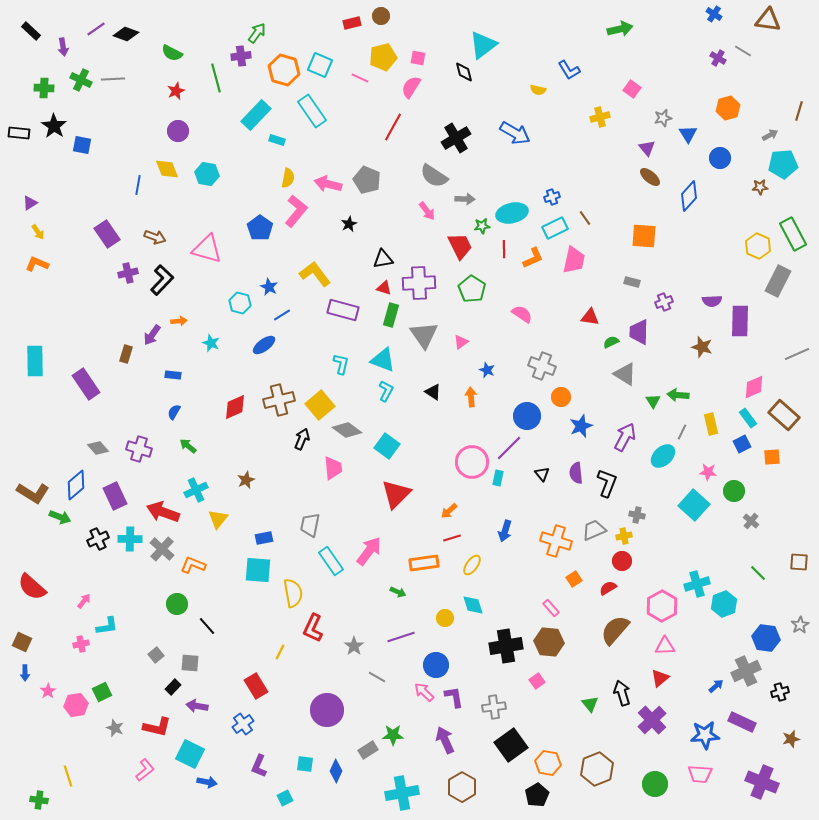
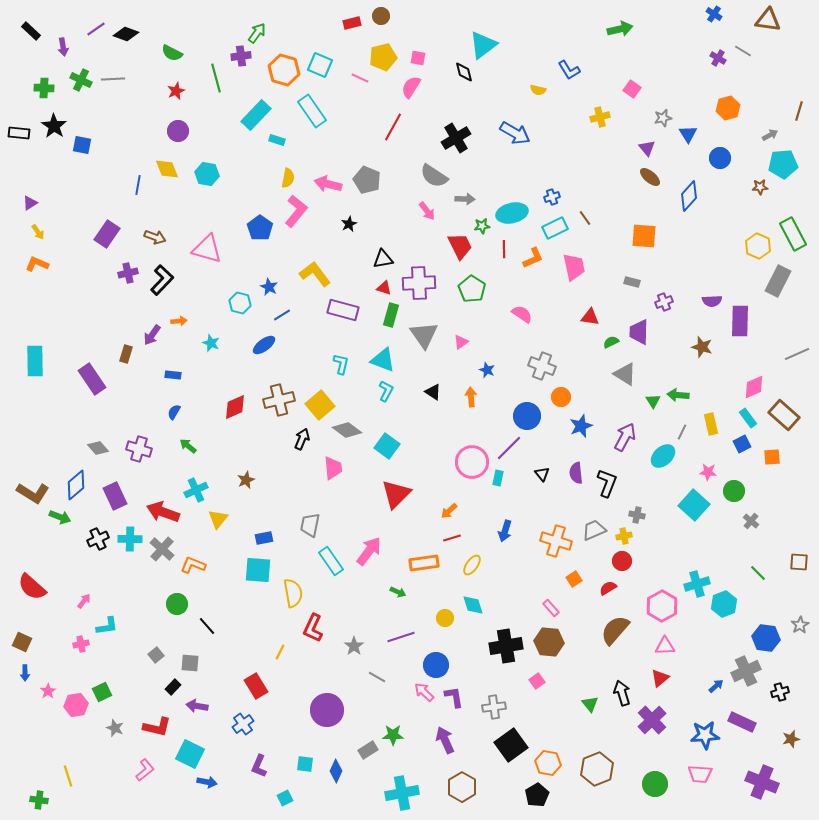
purple rectangle at (107, 234): rotated 68 degrees clockwise
pink trapezoid at (574, 260): moved 7 px down; rotated 24 degrees counterclockwise
purple rectangle at (86, 384): moved 6 px right, 5 px up
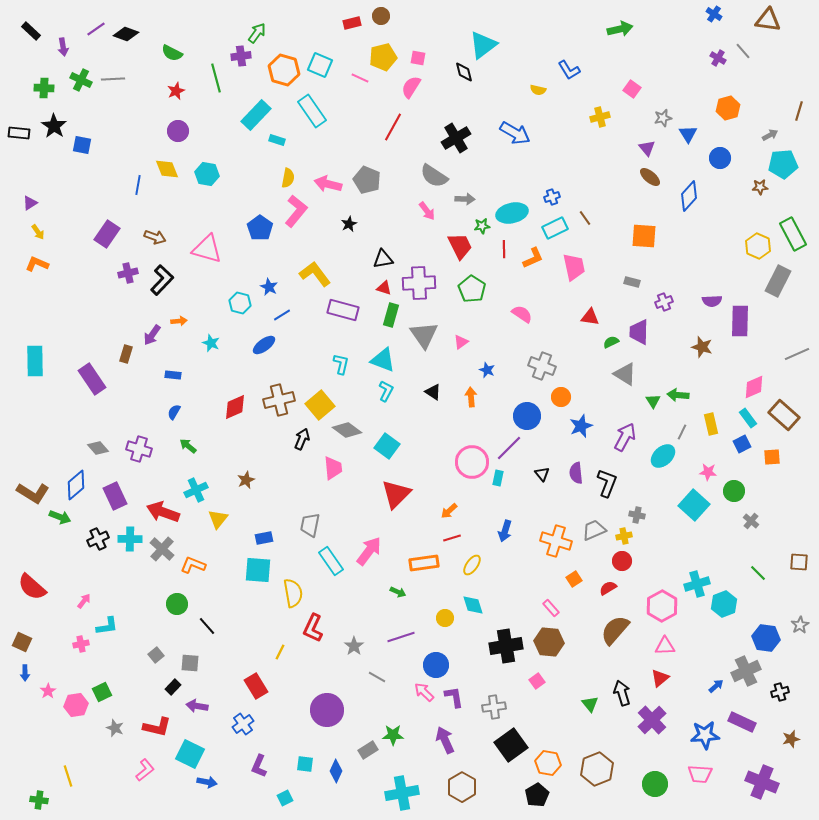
gray line at (743, 51): rotated 18 degrees clockwise
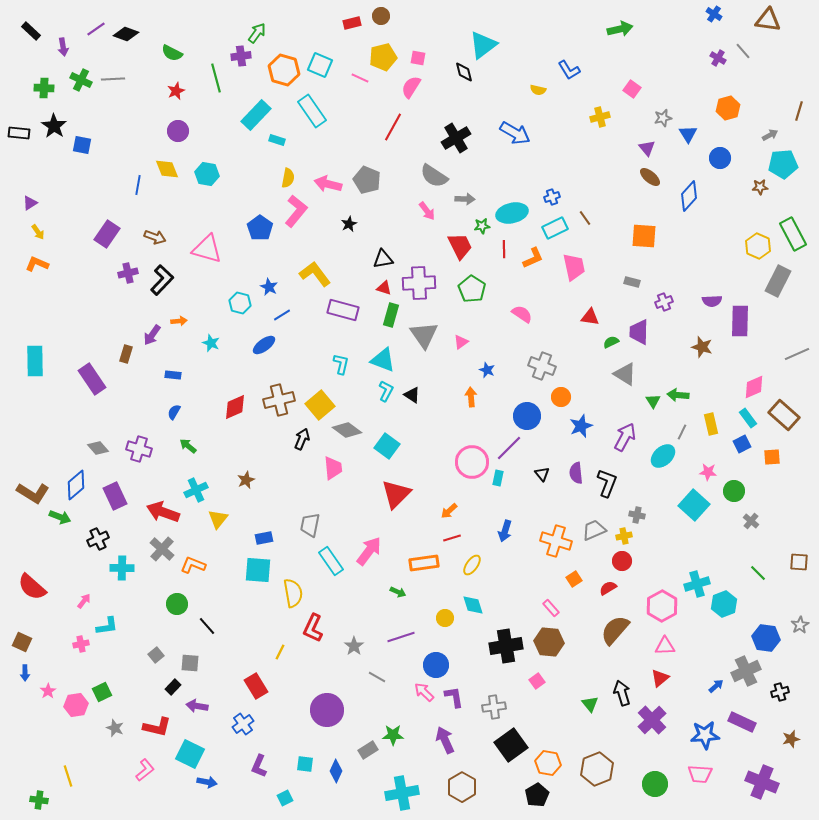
black triangle at (433, 392): moved 21 px left, 3 px down
cyan cross at (130, 539): moved 8 px left, 29 px down
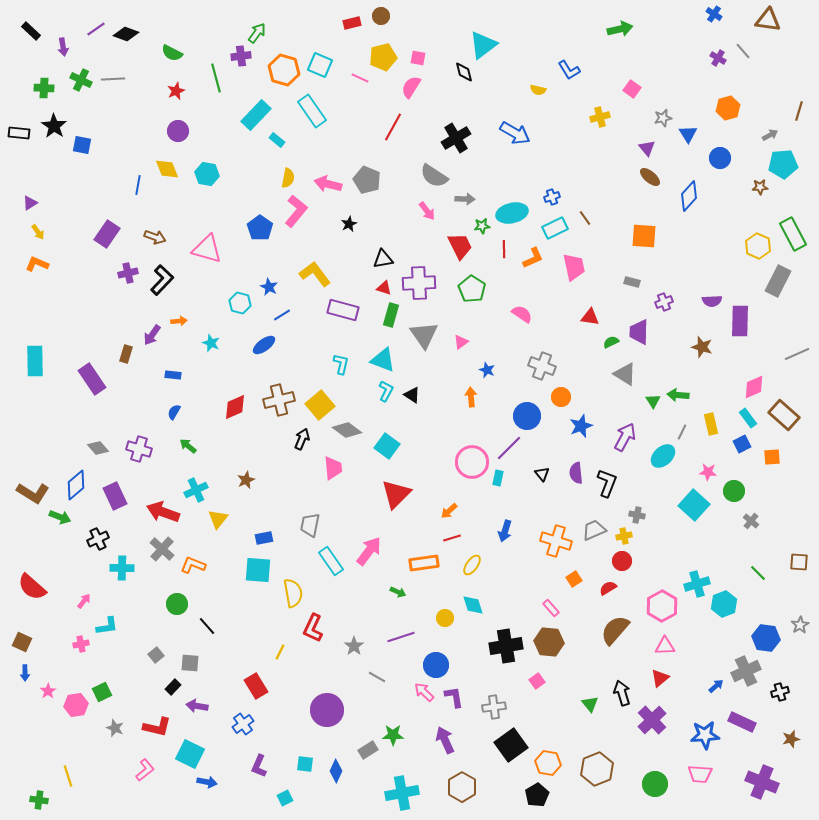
cyan rectangle at (277, 140): rotated 21 degrees clockwise
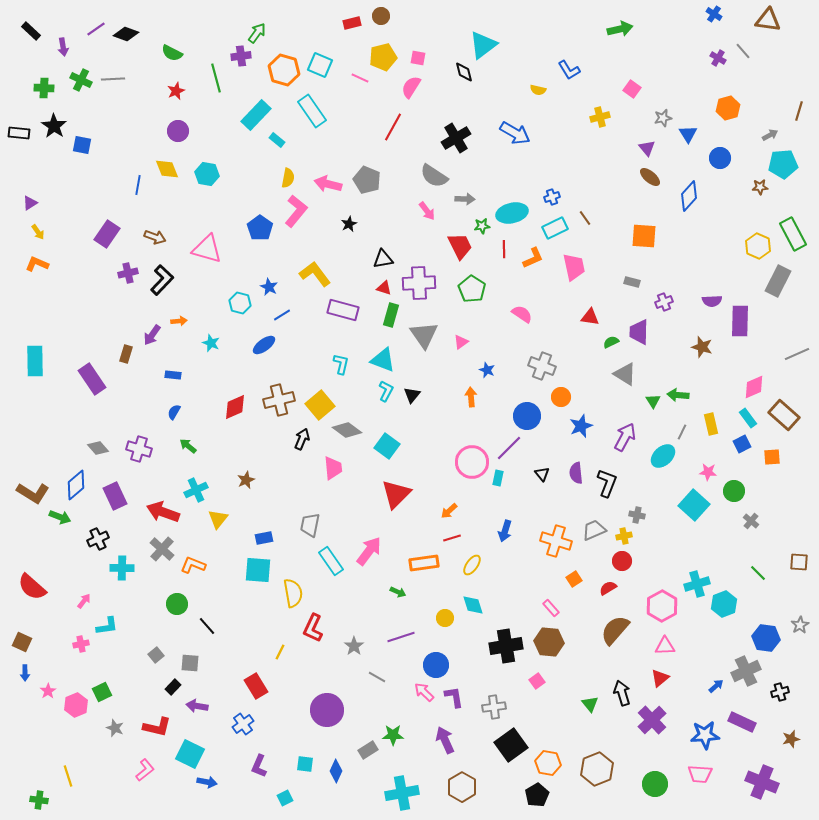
black triangle at (412, 395): rotated 36 degrees clockwise
pink hexagon at (76, 705): rotated 15 degrees counterclockwise
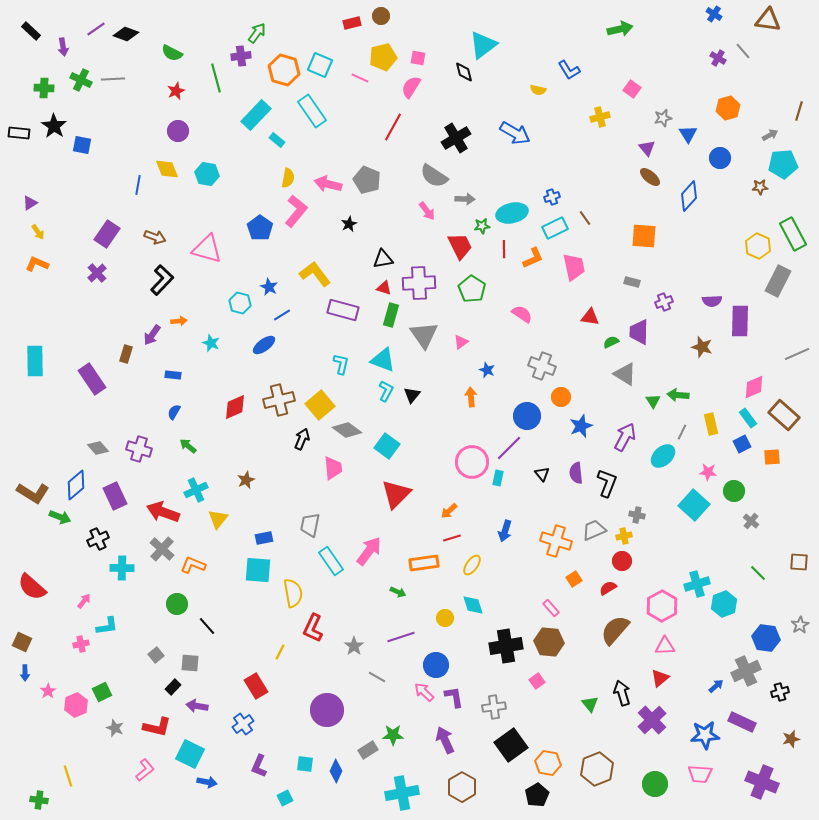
purple cross at (128, 273): moved 31 px left; rotated 30 degrees counterclockwise
